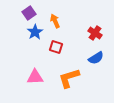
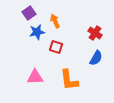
blue star: moved 2 px right; rotated 21 degrees clockwise
blue semicircle: rotated 28 degrees counterclockwise
orange L-shape: moved 2 px down; rotated 80 degrees counterclockwise
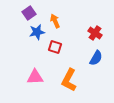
red square: moved 1 px left
orange L-shape: rotated 35 degrees clockwise
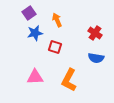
orange arrow: moved 2 px right, 1 px up
blue star: moved 2 px left, 1 px down
blue semicircle: rotated 70 degrees clockwise
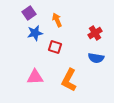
red cross: rotated 24 degrees clockwise
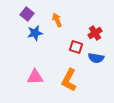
purple square: moved 2 px left, 1 px down; rotated 16 degrees counterclockwise
red square: moved 21 px right
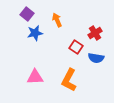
red square: rotated 16 degrees clockwise
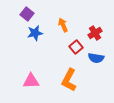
orange arrow: moved 6 px right, 5 px down
red square: rotated 16 degrees clockwise
pink triangle: moved 4 px left, 4 px down
